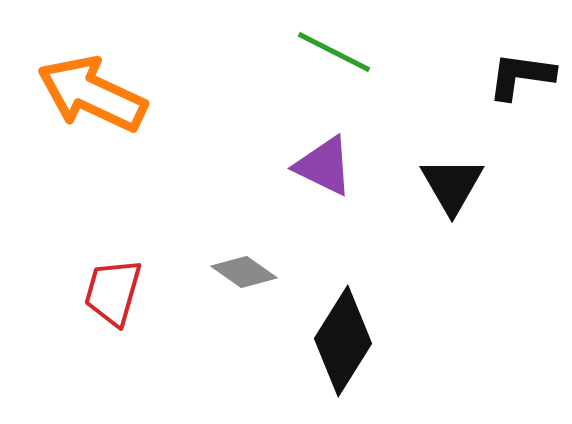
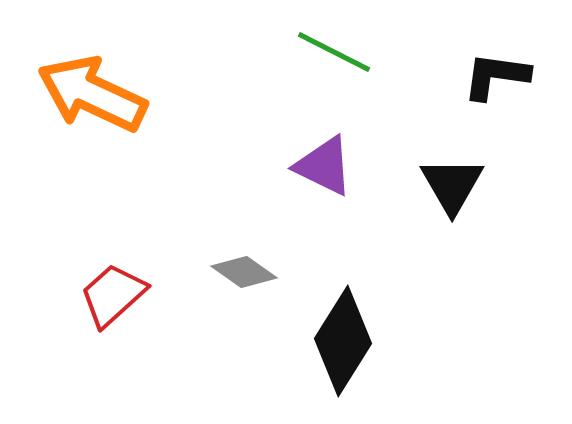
black L-shape: moved 25 px left
red trapezoid: moved 3 px down; rotated 32 degrees clockwise
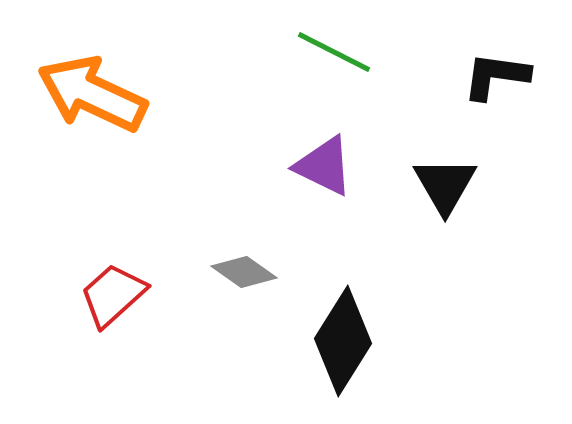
black triangle: moved 7 px left
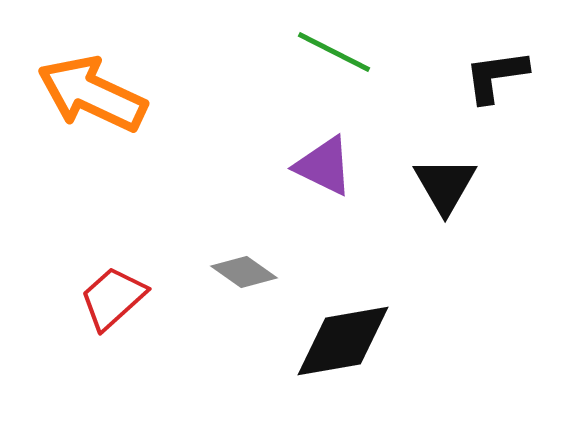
black L-shape: rotated 16 degrees counterclockwise
red trapezoid: moved 3 px down
black diamond: rotated 48 degrees clockwise
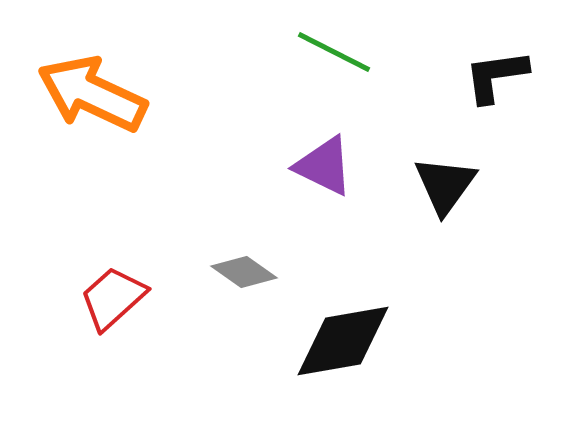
black triangle: rotated 6 degrees clockwise
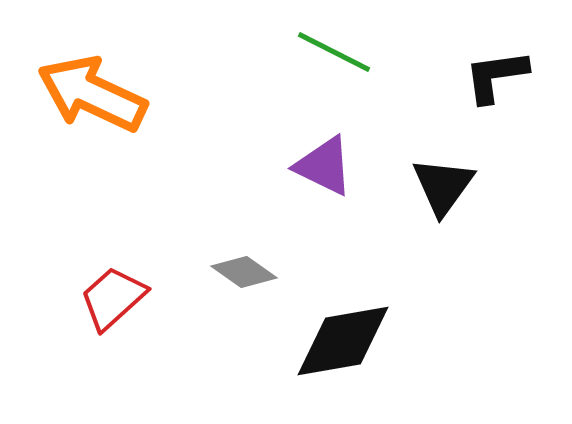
black triangle: moved 2 px left, 1 px down
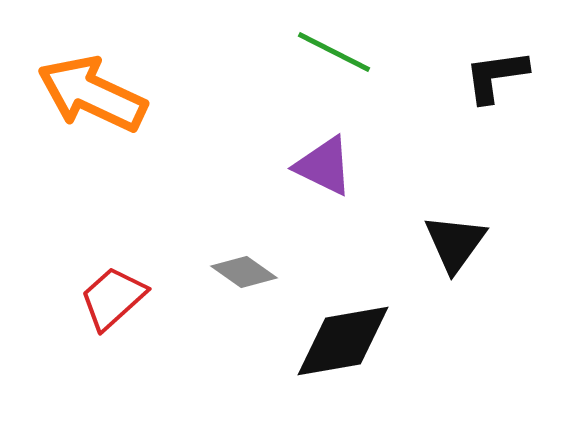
black triangle: moved 12 px right, 57 px down
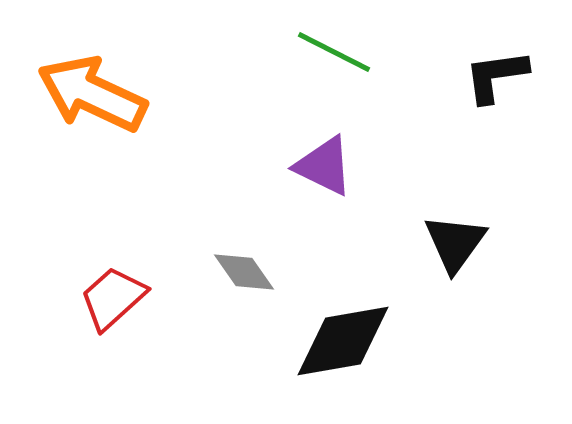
gray diamond: rotated 20 degrees clockwise
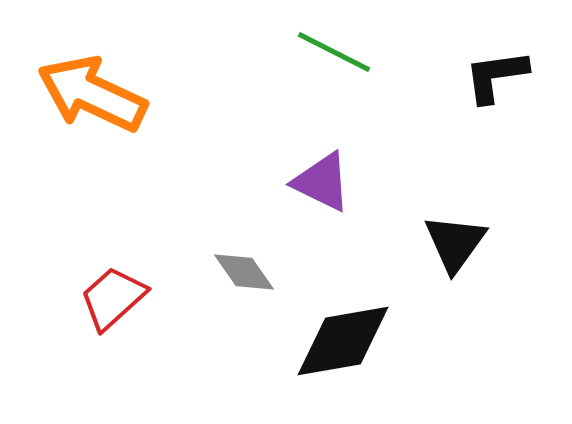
purple triangle: moved 2 px left, 16 px down
